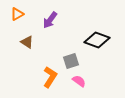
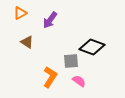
orange triangle: moved 3 px right, 1 px up
black diamond: moved 5 px left, 7 px down
gray square: rotated 14 degrees clockwise
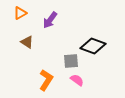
black diamond: moved 1 px right, 1 px up
orange L-shape: moved 4 px left, 3 px down
pink semicircle: moved 2 px left, 1 px up
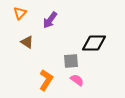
orange triangle: rotated 16 degrees counterclockwise
black diamond: moved 1 px right, 3 px up; rotated 20 degrees counterclockwise
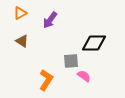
orange triangle: rotated 16 degrees clockwise
brown triangle: moved 5 px left, 1 px up
pink semicircle: moved 7 px right, 4 px up
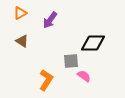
black diamond: moved 1 px left
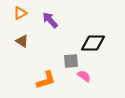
purple arrow: rotated 102 degrees clockwise
orange L-shape: rotated 40 degrees clockwise
